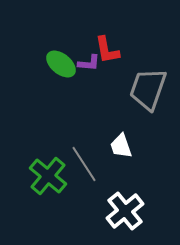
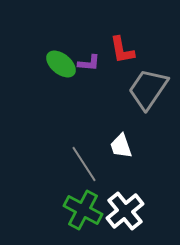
red L-shape: moved 15 px right
gray trapezoid: rotated 15 degrees clockwise
green cross: moved 35 px right, 34 px down; rotated 12 degrees counterclockwise
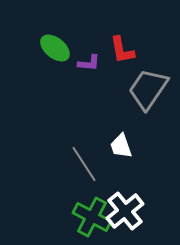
green ellipse: moved 6 px left, 16 px up
green cross: moved 9 px right, 7 px down
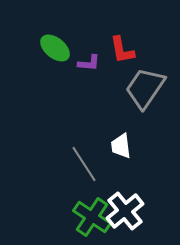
gray trapezoid: moved 3 px left, 1 px up
white trapezoid: rotated 12 degrees clockwise
green cross: rotated 6 degrees clockwise
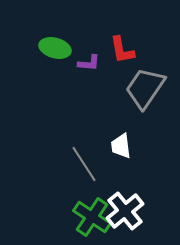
green ellipse: rotated 24 degrees counterclockwise
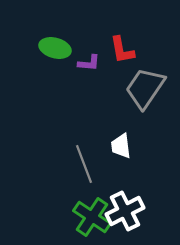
gray line: rotated 12 degrees clockwise
white cross: rotated 12 degrees clockwise
